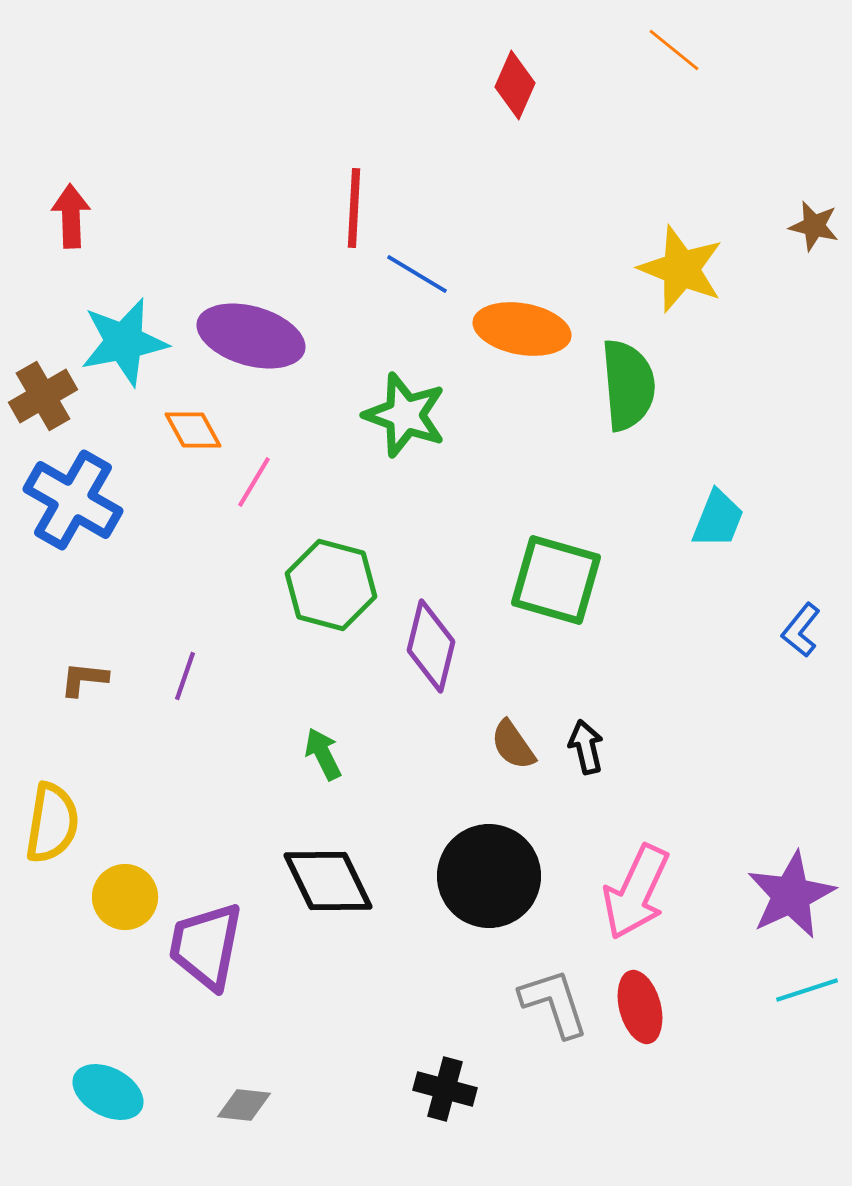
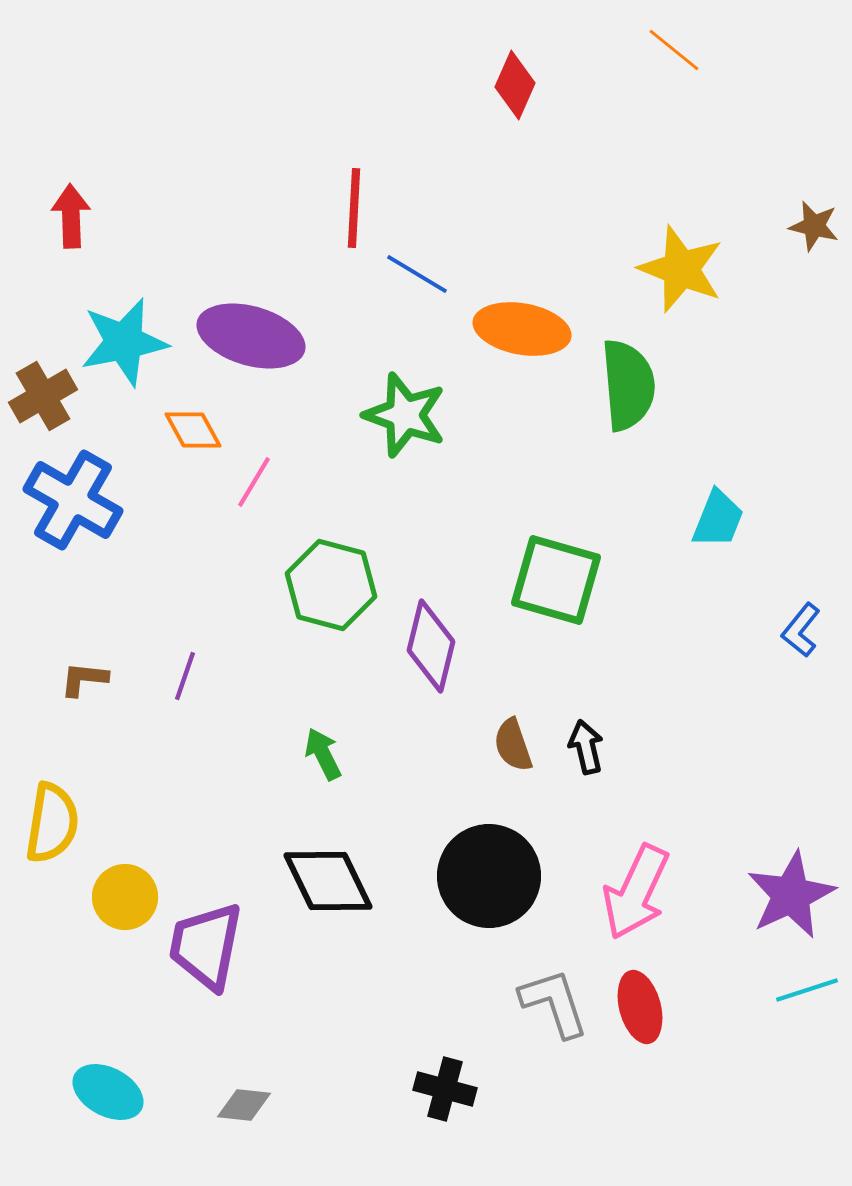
brown semicircle: rotated 16 degrees clockwise
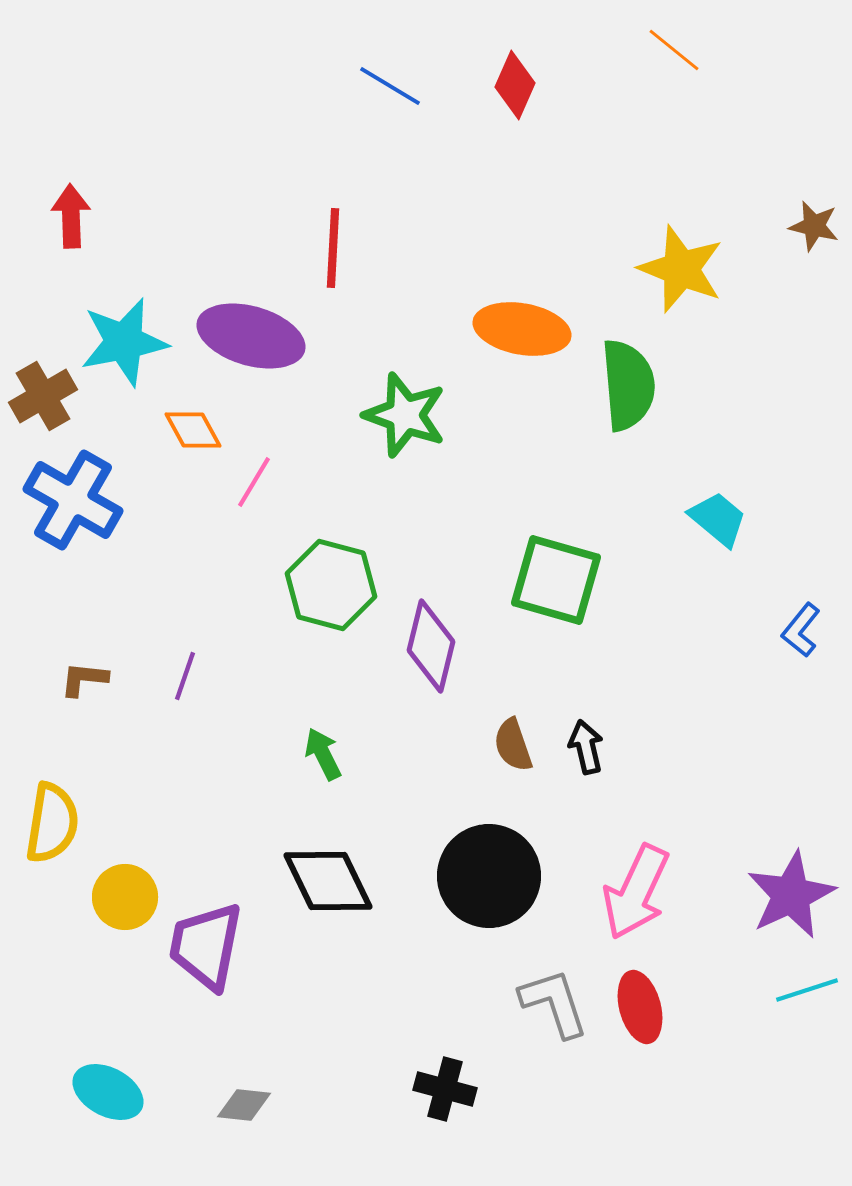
red line: moved 21 px left, 40 px down
blue line: moved 27 px left, 188 px up
cyan trapezoid: rotated 72 degrees counterclockwise
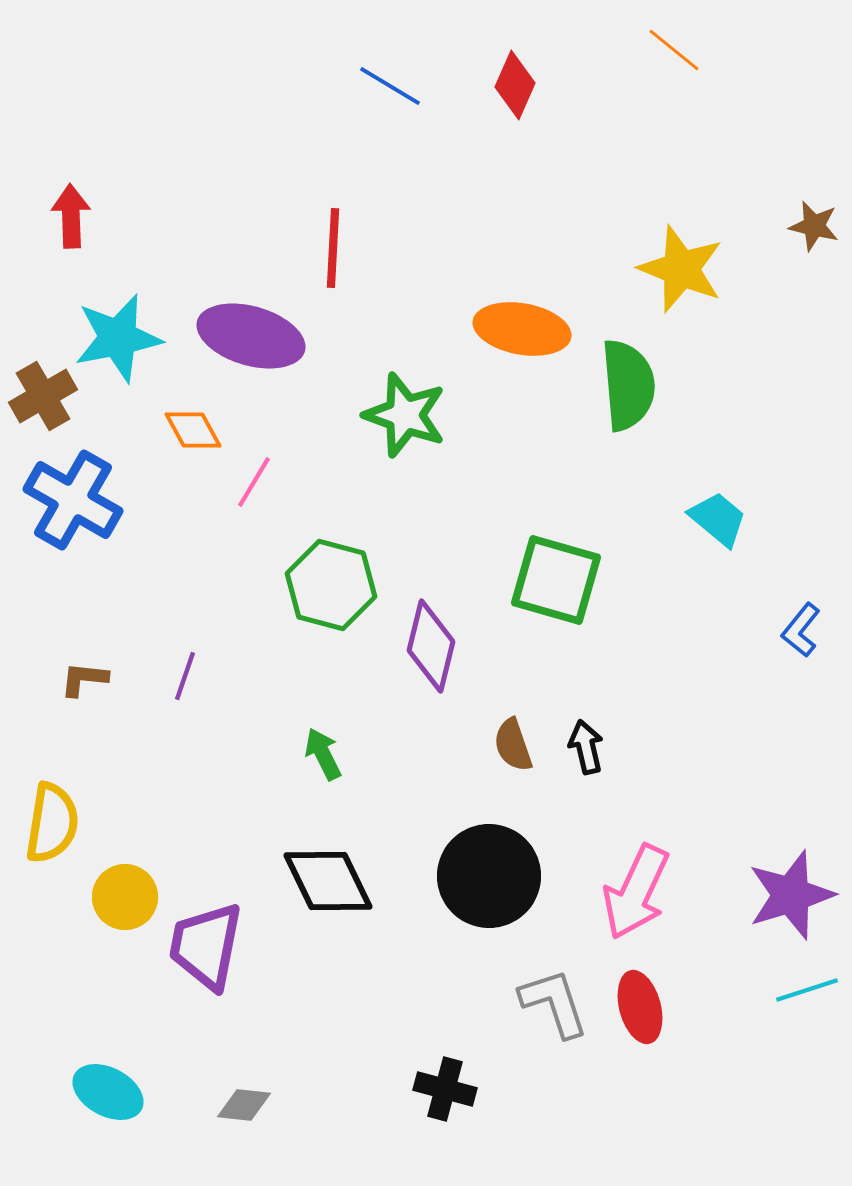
cyan star: moved 6 px left, 4 px up
purple star: rotated 8 degrees clockwise
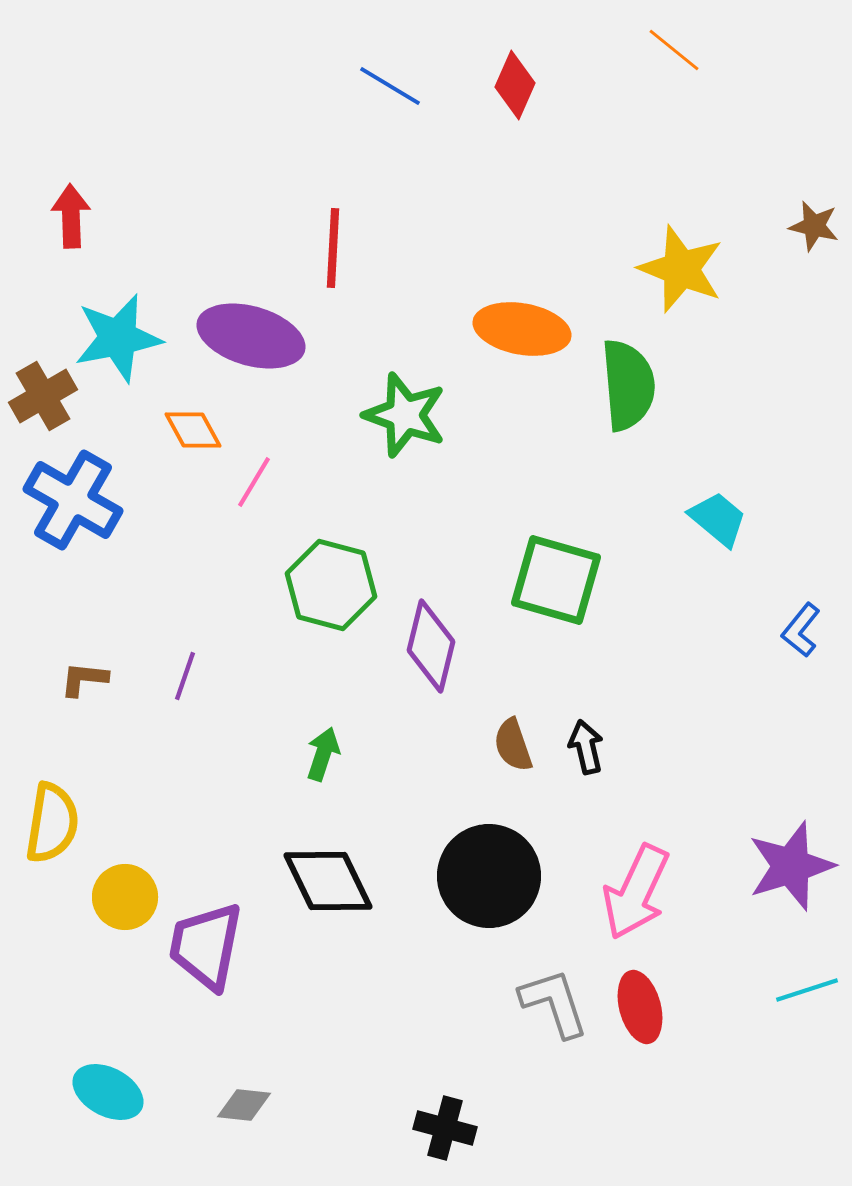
green arrow: rotated 44 degrees clockwise
purple star: moved 29 px up
black cross: moved 39 px down
